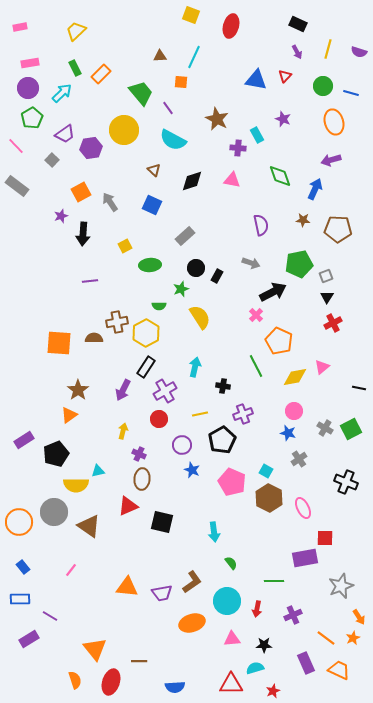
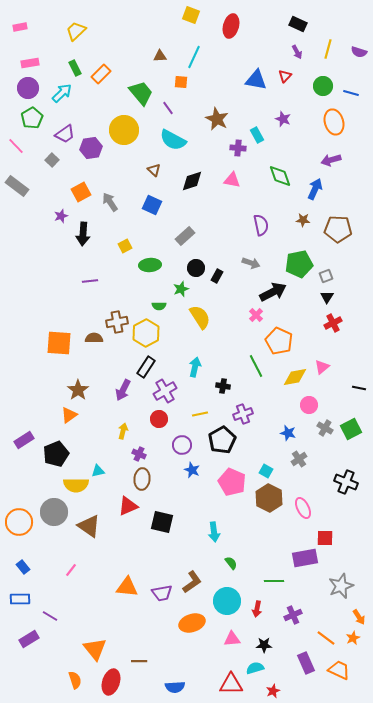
pink circle at (294, 411): moved 15 px right, 6 px up
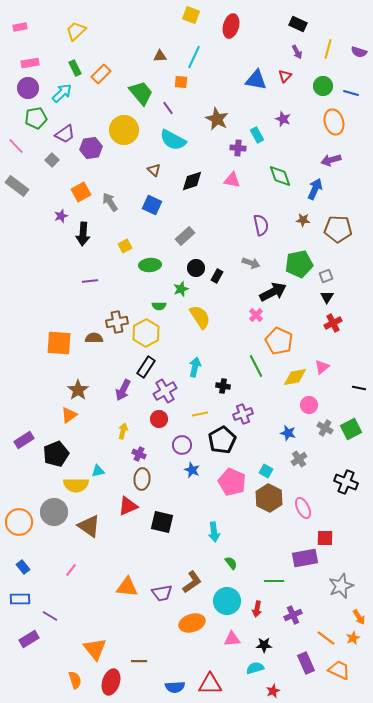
green pentagon at (32, 118): moved 4 px right; rotated 20 degrees clockwise
red triangle at (231, 684): moved 21 px left
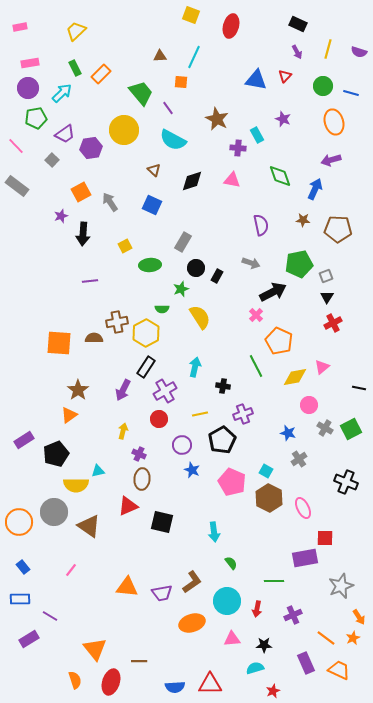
gray rectangle at (185, 236): moved 2 px left, 6 px down; rotated 18 degrees counterclockwise
green semicircle at (159, 306): moved 3 px right, 3 px down
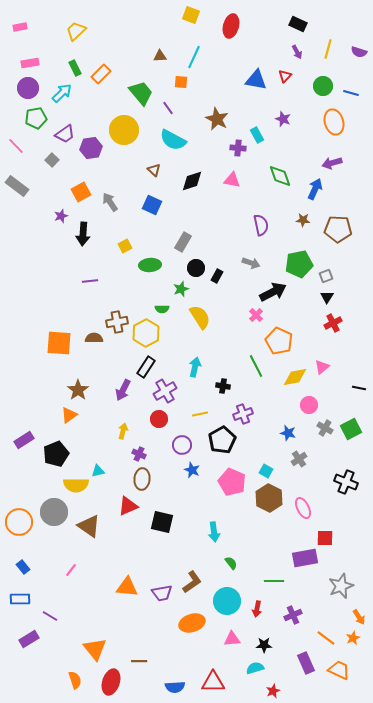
purple arrow at (331, 160): moved 1 px right, 3 px down
red triangle at (210, 684): moved 3 px right, 2 px up
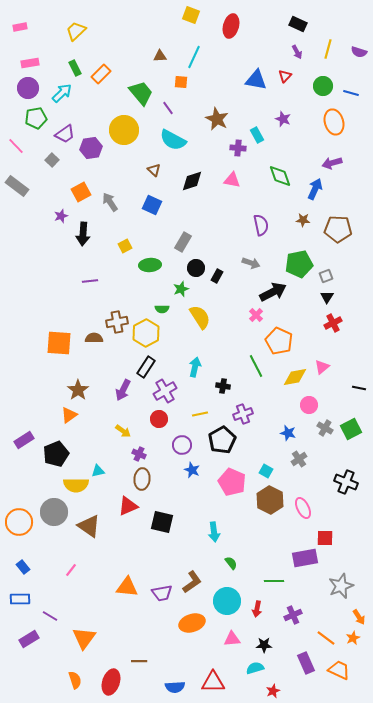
yellow arrow at (123, 431): rotated 112 degrees clockwise
brown hexagon at (269, 498): moved 1 px right, 2 px down
orange triangle at (95, 649): moved 11 px left, 11 px up; rotated 15 degrees clockwise
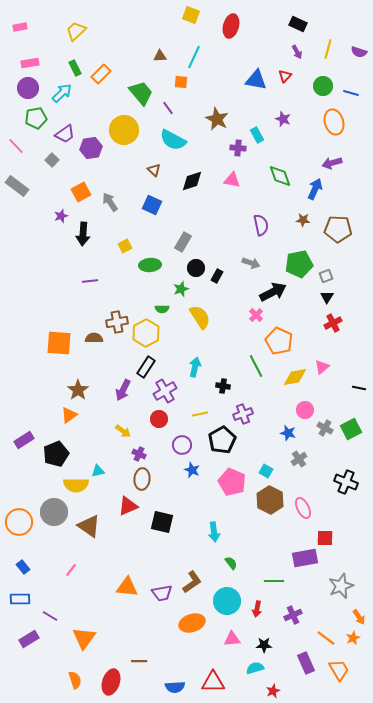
pink circle at (309, 405): moved 4 px left, 5 px down
orange trapezoid at (339, 670): rotated 35 degrees clockwise
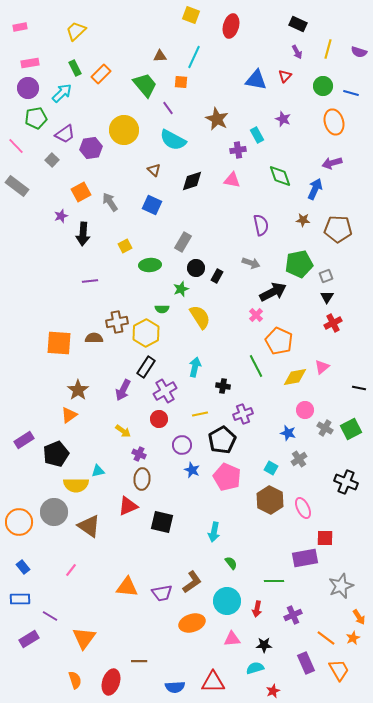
green trapezoid at (141, 93): moved 4 px right, 8 px up
purple cross at (238, 148): moved 2 px down; rotated 14 degrees counterclockwise
cyan square at (266, 471): moved 5 px right, 3 px up
pink pentagon at (232, 482): moved 5 px left, 5 px up
cyan arrow at (214, 532): rotated 18 degrees clockwise
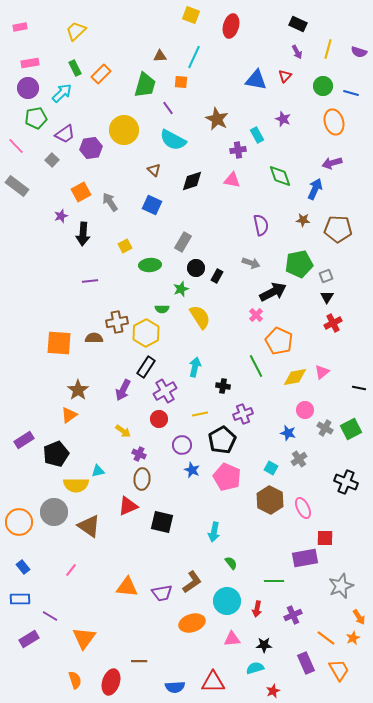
green trapezoid at (145, 85): rotated 56 degrees clockwise
pink triangle at (322, 367): moved 5 px down
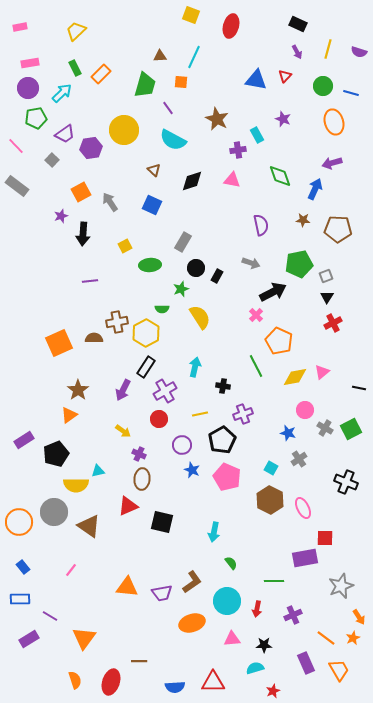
orange square at (59, 343): rotated 28 degrees counterclockwise
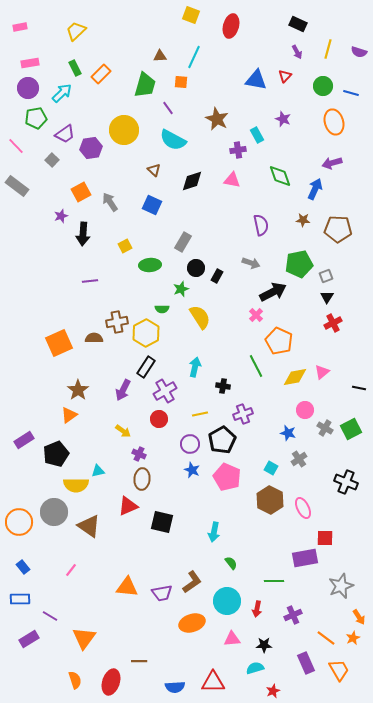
purple circle at (182, 445): moved 8 px right, 1 px up
